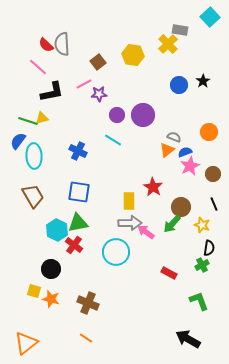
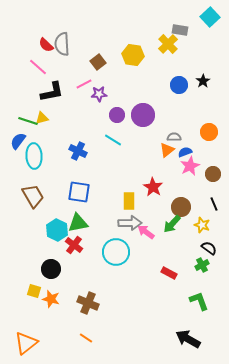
gray semicircle at (174, 137): rotated 24 degrees counterclockwise
black semicircle at (209, 248): rotated 63 degrees counterclockwise
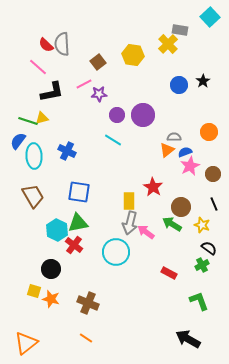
blue cross at (78, 151): moved 11 px left
gray arrow at (130, 223): rotated 105 degrees clockwise
green arrow at (172, 224): rotated 78 degrees clockwise
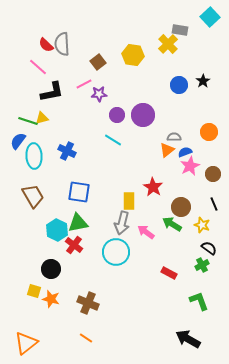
gray arrow at (130, 223): moved 8 px left
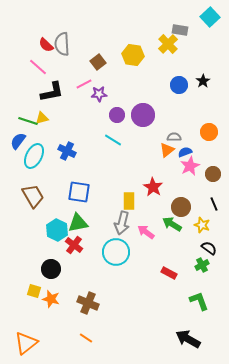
cyan ellipse at (34, 156): rotated 30 degrees clockwise
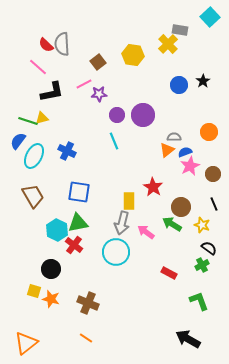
cyan line at (113, 140): moved 1 px right, 1 px down; rotated 36 degrees clockwise
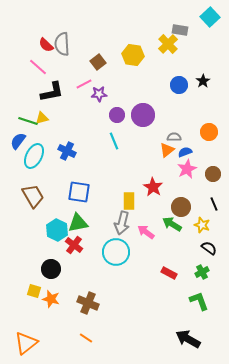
pink star at (190, 166): moved 3 px left, 3 px down
green cross at (202, 265): moved 7 px down
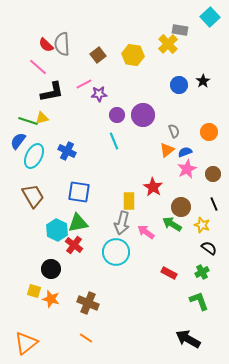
brown square at (98, 62): moved 7 px up
gray semicircle at (174, 137): moved 6 px up; rotated 72 degrees clockwise
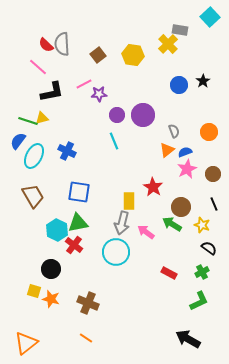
green L-shape at (199, 301): rotated 85 degrees clockwise
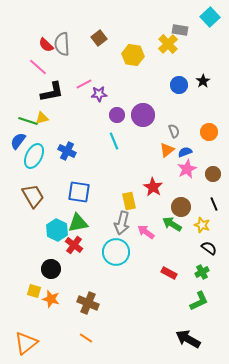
brown square at (98, 55): moved 1 px right, 17 px up
yellow rectangle at (129, 201): rotated 12 degrees counterclockwise
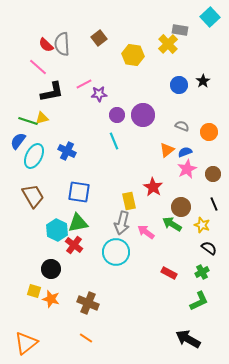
gray semicircle at (174, 131): moved 8 px right, 5 px up; rotated 48 degrees counterclockwise
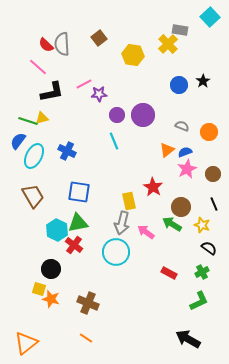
yellow square at (34, 291): moved 5 px right, 2 px up
